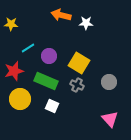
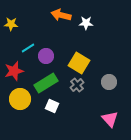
purple circle: moved 3 px left
green rectangle: moved 2 px down; rotated 55 degrees counterclockwise
gray cross: rotated 24 degrees clockwise
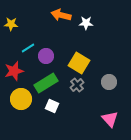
yellow circle: moved 1 px right
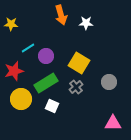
orange arrow: rotated 120 degrees counterclockwise
gray cross: moved 1 px left, 2 px down
pink triangle: moved 3 px right, 4 px down; rotated 48 degrees counterclockwise
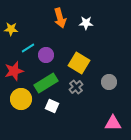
orange arrow: moved 1 px left, 3 px down
yellow star: moved 5 px down
purple circle: moved 1 px up
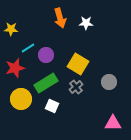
yellow square: moved 1 px left, 1 px down
red star: moved 1 px right, 3 px up
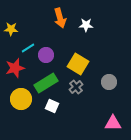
white star: moved 2 px down
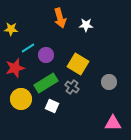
gray cross: moved 4 px left; rotated 16 degrees counterclockwise
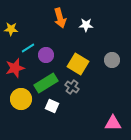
gray circle: moved 3 px right, 22 px up
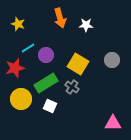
yellow star: moved 7 px right, 5 px up; rotated 16 degrees clockwise
white square: moved 2 px left
